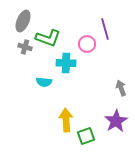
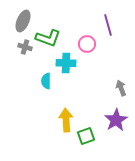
purple line: moved 3 px right, 4 px up
cyan semicircle: moved 2 px right, 1 px up; rotated 84 degrees clockwise
purple star: moved 1 px up
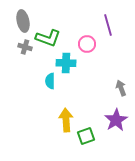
gray ellipse: rotated 35 degrees counterclockwise
cyan semicircle: moved 4 px right
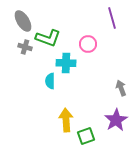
gray ellipse: rotated 20 degrees counterclockwise
purple line: moved 4 px right, 7 px up
pink circle: moved 1 px right
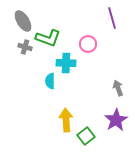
gray arrow: moved 3 px left
green square: rotated 18 degrees counterclockwise
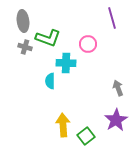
gray ellipse: rotated 25 degrees clockwise
yellow arrow: moved 3 px left, 5 px down
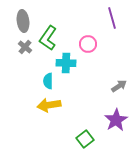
green L-shape: rotated 105 degrees clockwise
gray cross: rotated 24 degrees clockwise
cyan semicircle: moved 2 px left
gray arrow: moved 1 px right, 2 px up; rotated 77 degrees clockwise
yellow arrow: moved 14 px left, 20 px up; rotated 95 degrees counterclockwise
green square: moved 1 px left, 3 px down
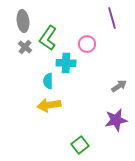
pink circle: moved 1 px left
purple star: rotated 20 degrees clockwise
green square: moved 5 px left, 6 px down
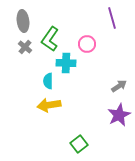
green L-shape: moved 2 px right, 1 px down
purple star: moved 3 px right, 5 px up; rotated 15 degrees counterclockwise
green square: moved 1 px left, 1 px up
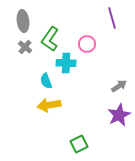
cyan semicircle: moved 2 px left; rotated 21 degrees counterclockwise
green square: rotated 12 degrees clockwise
